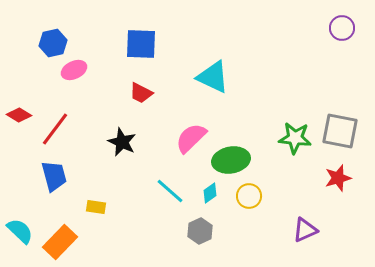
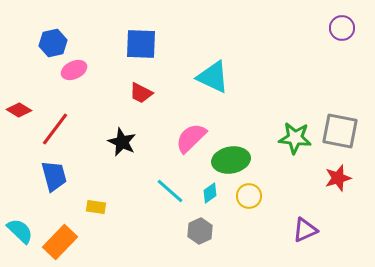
red diamond: moved 5 px up
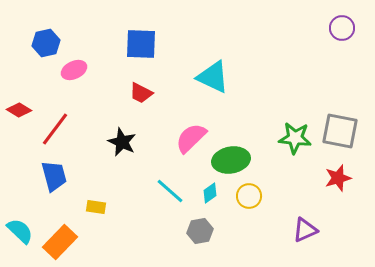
blue hexagon: moved 7 px left
gray hexagon: rotated 15 degrees clockwise
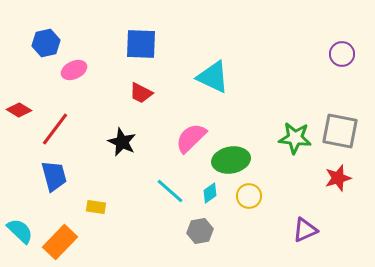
purple circle: moved 26 px down
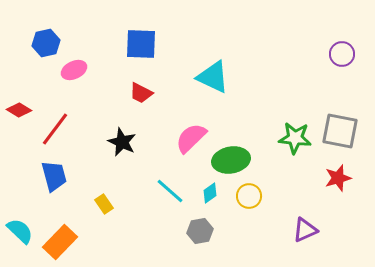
yellow rectangle: moved 8 px right, 3 px up; rotated 48 degrees clockwise
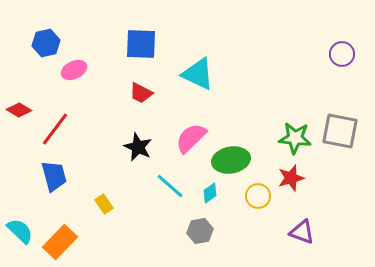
cyan triangle: moved 15 px left, 3 px up
black star: moved 16 px right, 5 px down
red star: moved 47 px left
cyan line: moved 5 px up
yellow circle: moved 9 px right
purple triangle: moved 3 px left, 2 px down; rotated 44 degrees clockwise
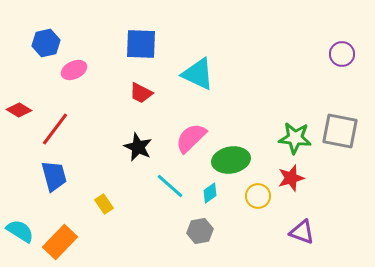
cyan semicircle: rotated 12 degrees counterclockwise
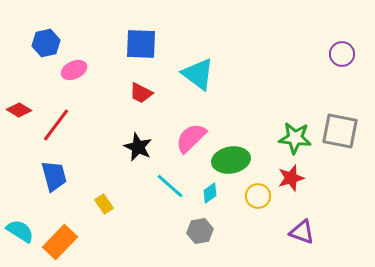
cyan triangle: rotated 12 degrees clockwise
red line: moved 1 px right, 4 px up
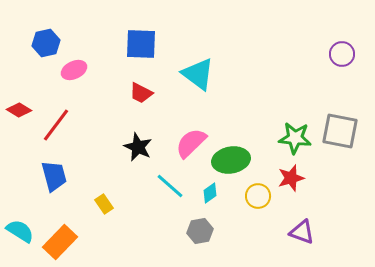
pink semicircle: moved 5 px down
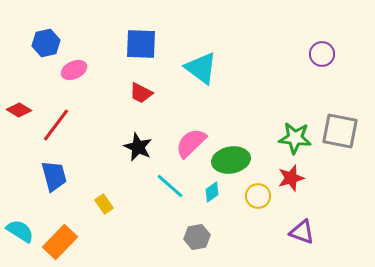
purple circle: moved 20 px left
cyan triangle: moved 3 px right, 6 px up
cyan diamond: moved 2 px right, 1 px up
gray hexagon: moved 3 px left, 6 px down
